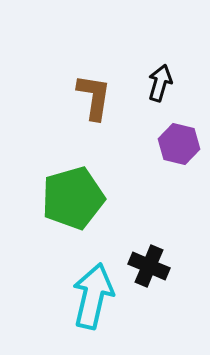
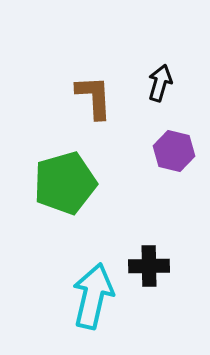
brown L-shape: rotated 12 degrees counterclockwise
purple hexagon: moved 5 px left, 7 px down
green pentagon: moved 8 px left, 15 px up
black cross: rotated 24 degrees counterclockwise
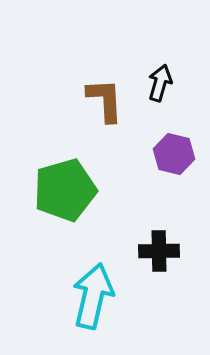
brown L-shape: moved 11 px right, 3 px down
purple hexagon: moved 3 px down
green pentagon: moved 7 px down
black cross: moved 10 px right, 15 px up
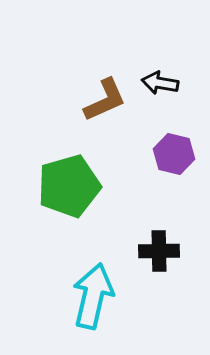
black arrow: rotated 96 degrees counterclockwise
brown L-shape: rotated 69 degrees clockwise
green pentagon: moved 4 px right, 4 px up
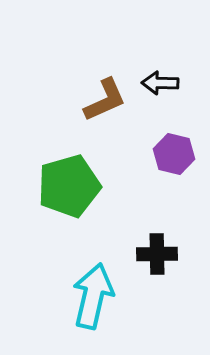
black arrow: rotated 9 degrees counterclockwise
black cross: moved 2 px left, 3 px down
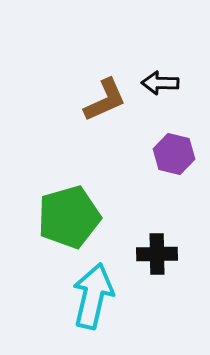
green pentagon: moved 31 px down
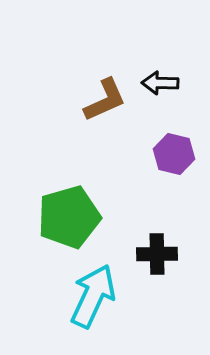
cyan arrow: rotated 12 degrees clockwise
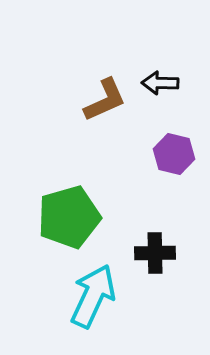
black cross: moved 2 px left, 1 px up
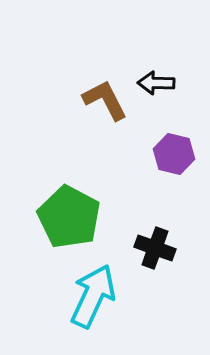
black arrow: moved 4 px left
brown L-shape: rotated 93 degrees counterclockwise
green pentagon: rotated 28 degrees counterclockwise
black cross: moved 5 px up; rotated 21 degrees clockwise
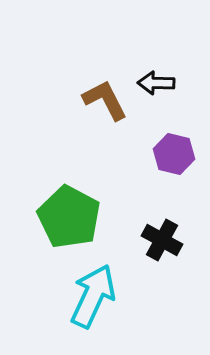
black cross: moved 7 px right, 8 px up; rotated 9 degrees clockwise
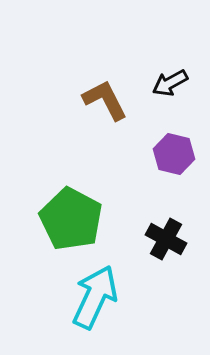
black arrow: moved 14 px right; rotated 30 degrees counterclockwise
green pentagon: moved 2 px right, 2 px down
black cross: moved 4 px right, 1 px up
cyan arrow: moved 2 px right, 1 px down
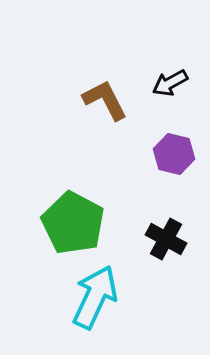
green pentagon: moved 2 px right, 4 px down
